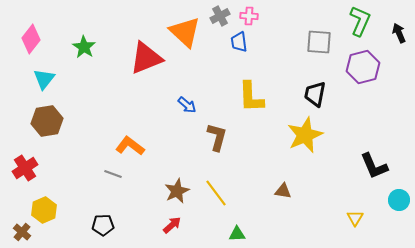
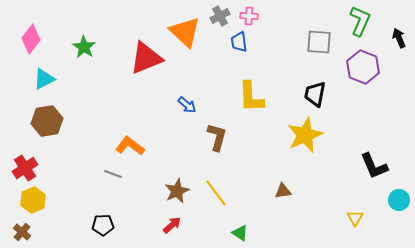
black arrow: moved 5 px down
purple hexagon: rotated 24 degrees counterclockwise
cyan triangle: rotated 25 degrees clockwise
brown triangle: rotated 18 degrees counterclockwise
yellow hexagon: moved 11 px left, 10 px up
green triangle: moved 3 px right, 1 px up; rotated 36 degrees clockwise
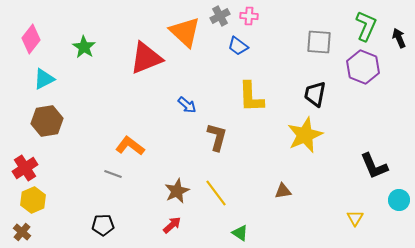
green L-shape: moved 6 px right, 5 px down
blue trapezoid: moved 1 px left, 4 px down; rotated 45 degrees counterclockwise
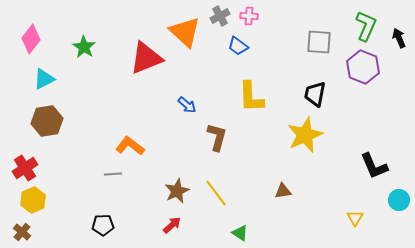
gray line: rotated 24 degrees counterclockwise
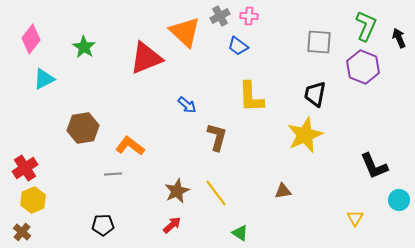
brown hexagon: moved 36 px right, 7 px down
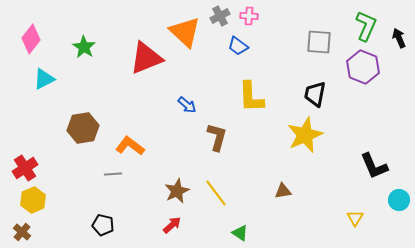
black pentagon: rotated 15 degrees clockwise
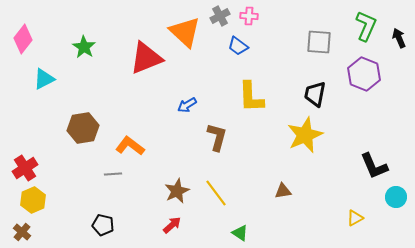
pink diamond: moved 8 px left
purple hexagon: moved 1 px right, 7 px down
blue arrow: rotated 108 degrees clockwise
cyan circle: moved 3 px left, 3 px up
yellow triangle: rotated 30 degrees clockwise
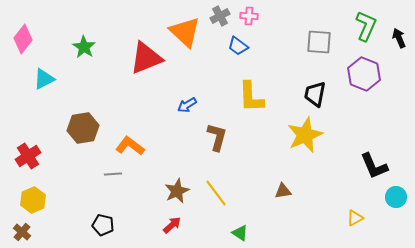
red cross: moved 3 px right, 12 px up
